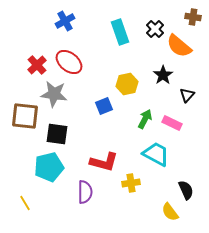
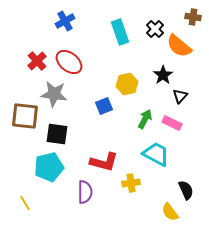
red cross: moved 4 px up
black triangle: moved 7 px left, 1 px down
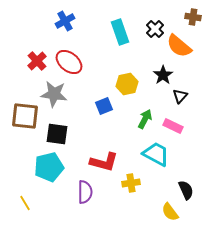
pink rectangle: moved 1 px right, 3 px down
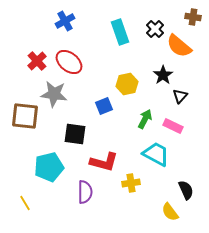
black square: moved 18 px right
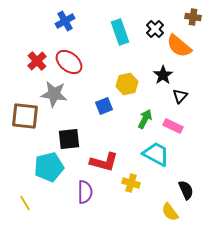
black square: moved 6 px left, 5 px down; rotated 15 degrees counterclockwise
yellow cross: rotated 24 degrees clockwise
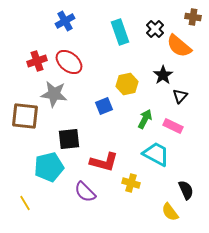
red cross: rotated 24 degrees clockwise
purple semicircle: rotated 135 degrees clockwise
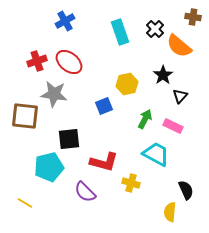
yellow line: rotated 28 degrees counterclockwise
yellow semicircle: rotated 42 degrees clockwise
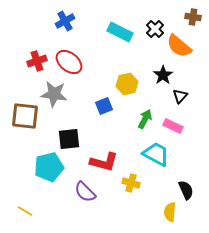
cyan rectangle: rotated 45 degrees counterclockwise
yellow line: moved 8 px down
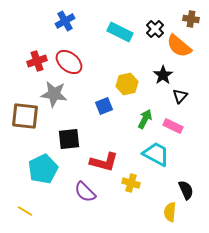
brown cross: moved 2 px left, 2 px down
cyan pentagon: moved 6 px left, 2 px down; rotated 12 degrees counterclockwise
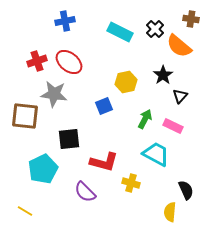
blue cross: rotated 18 degrees clockwise
yellow hexagon: moved 1 px left, 2 px up
